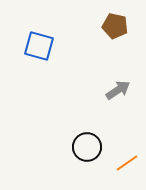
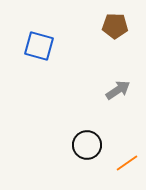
brown pentagon: rotated 10 degrees counterclockwise
black circle: moved 2 px up
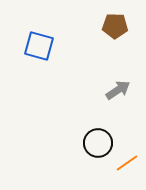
black circle: moved 11 px right, 2 px up
